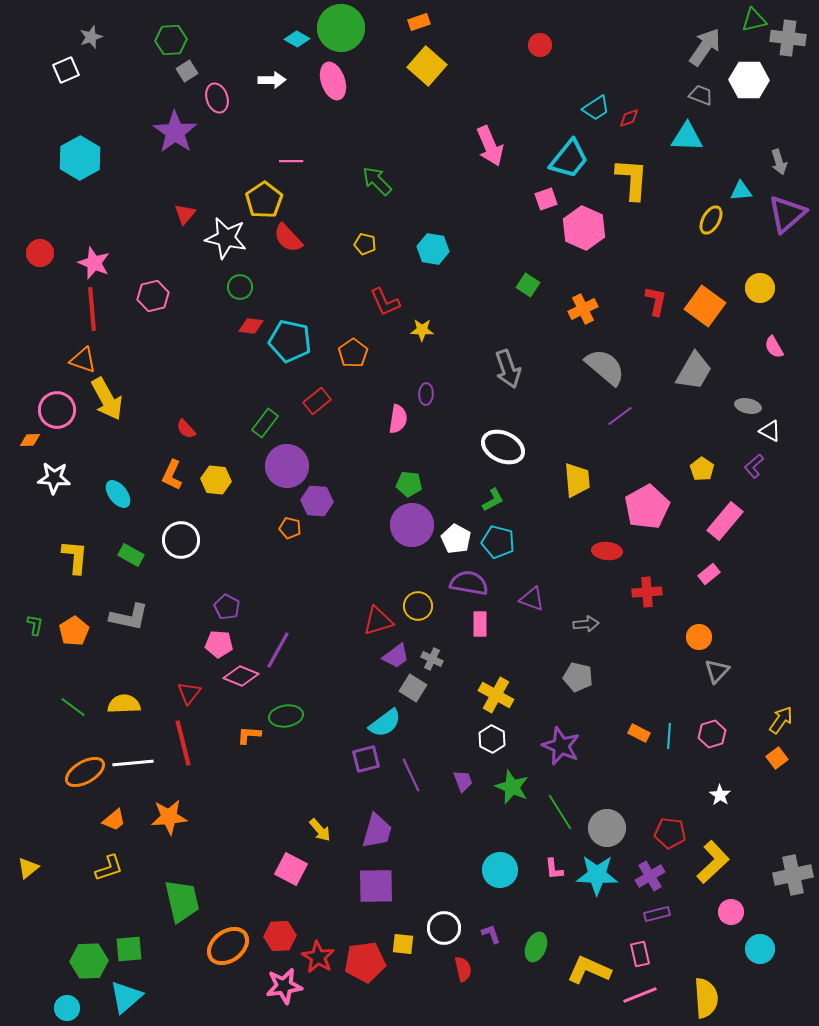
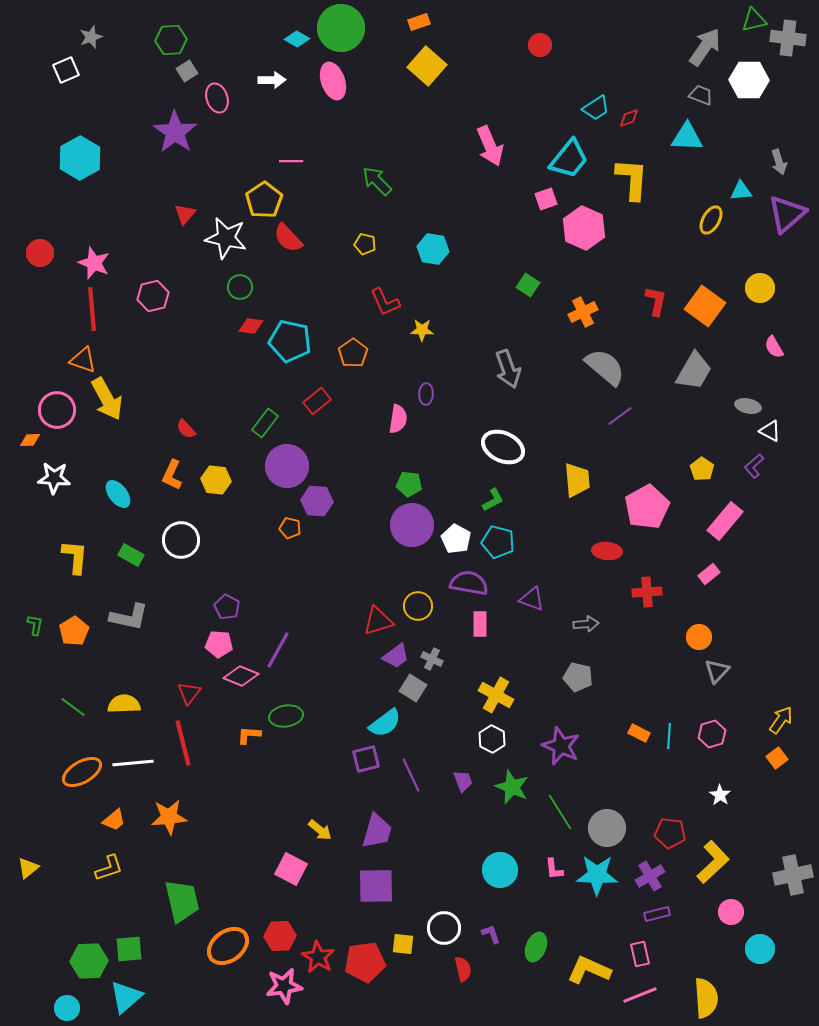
orange cross at (583, 309): moved 3 px down
orange ellipse at (85, 772): moved 3 px left
yellow arrow at (320, 830): rotated 10 degrees counterclockwise
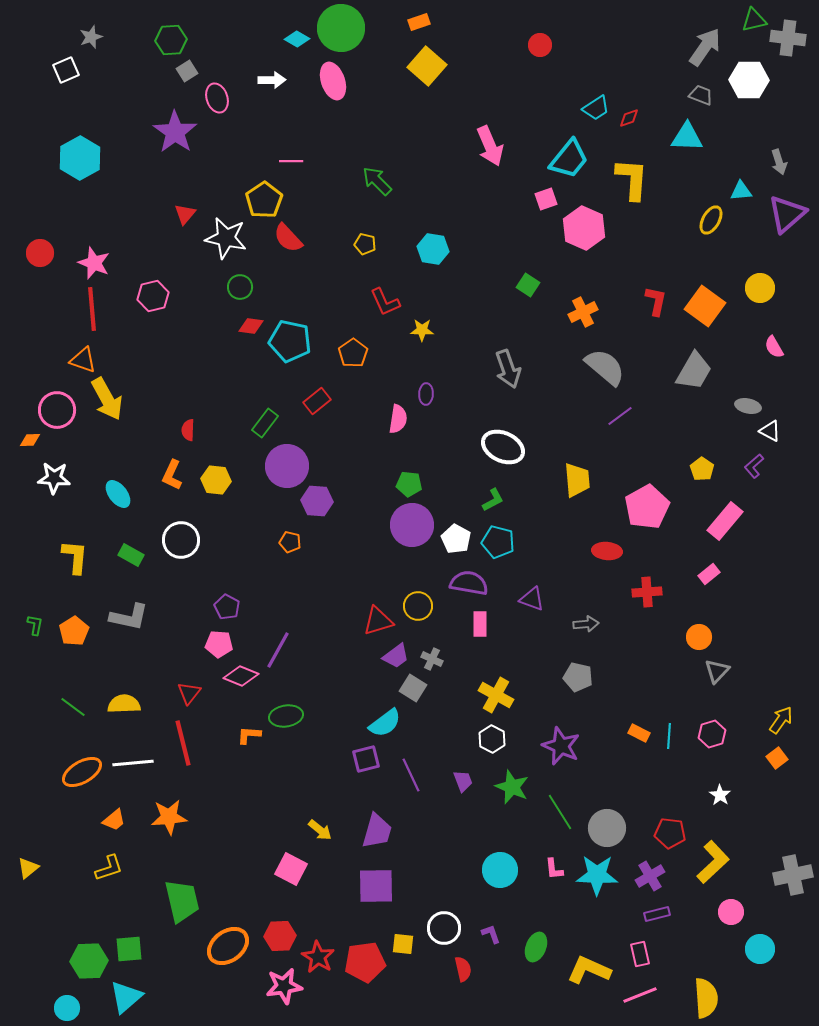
red semicircle at (186, 429): moved 2 px right, 1 px down; rotated 45 degrees clockwise
orange pentagon at (290, 528): moved 14 px down
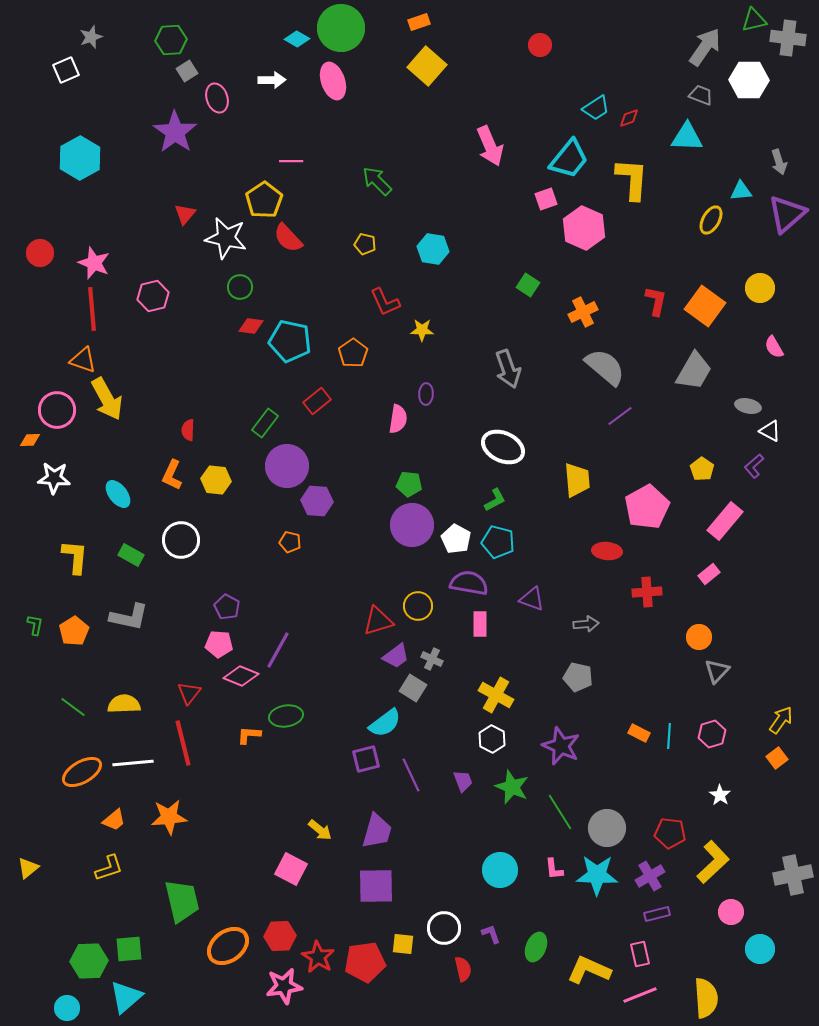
green L-shape at (493, 500): moved 2 px right
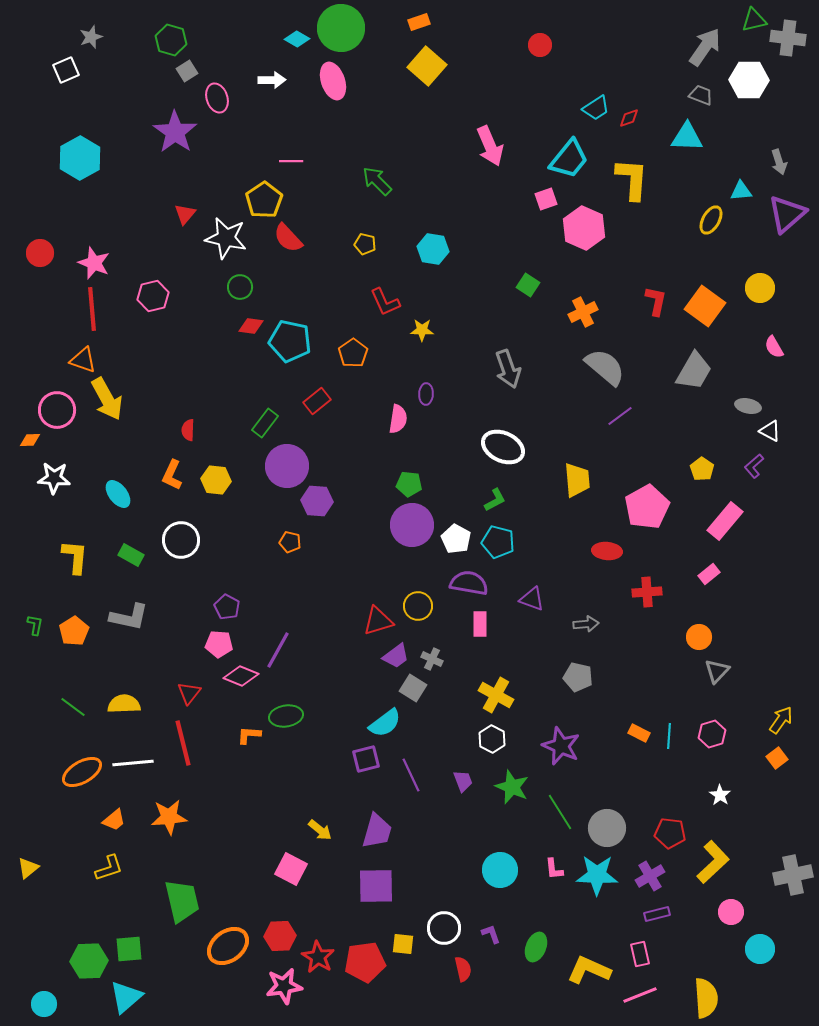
green hexagon at (171, 40): rotated 20 degrees clockwise
cyan circle at (67, 1008): moved 23 px left, 4 px up
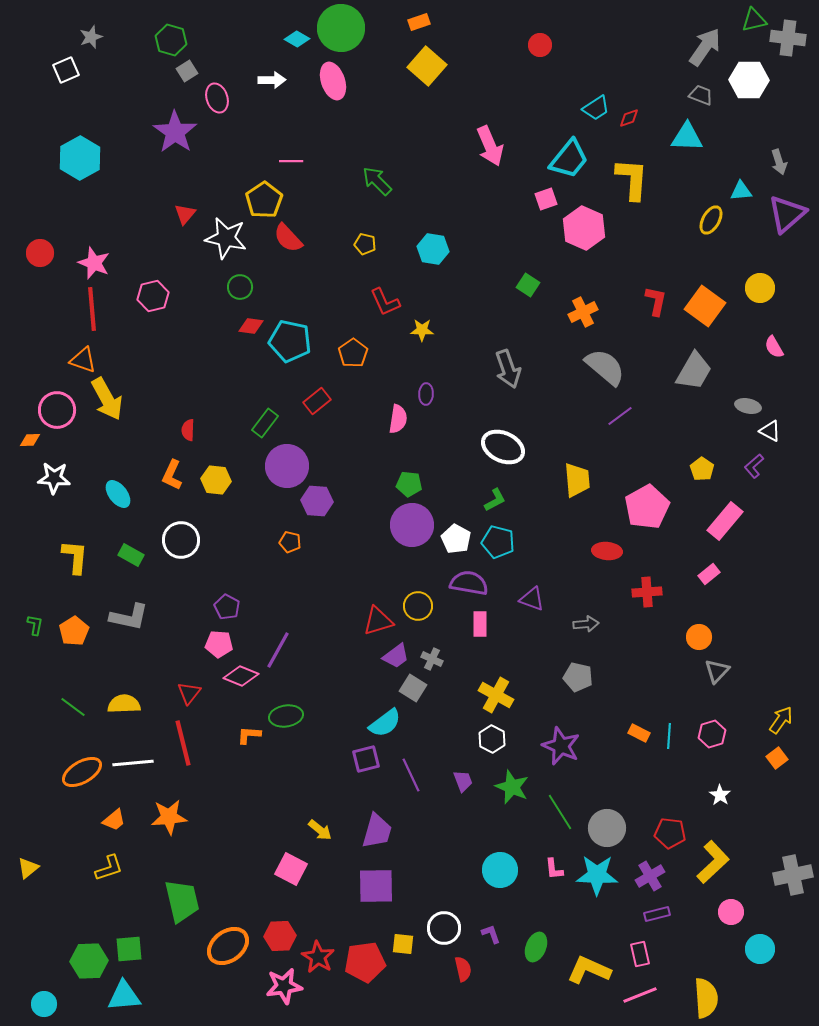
cyan triangle at (126, 997): moved 2 px left, 1 px up; rotated 36 degrees clockwise
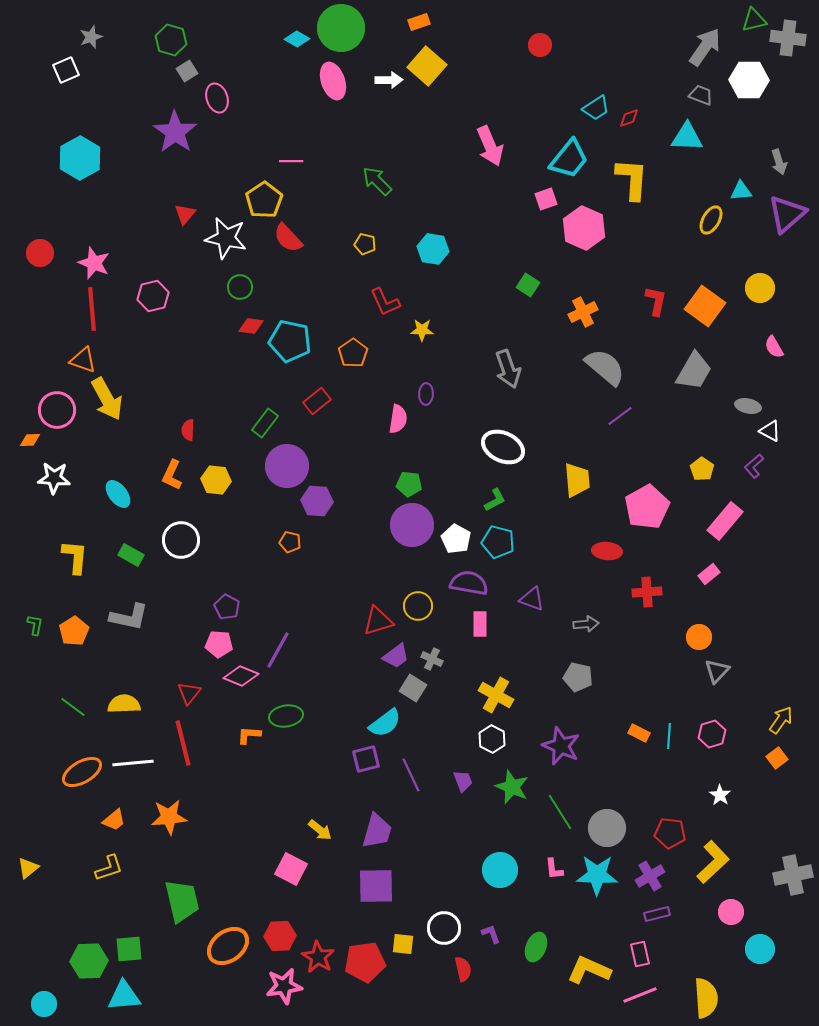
white arrow at (272, 80): moved 117 px right
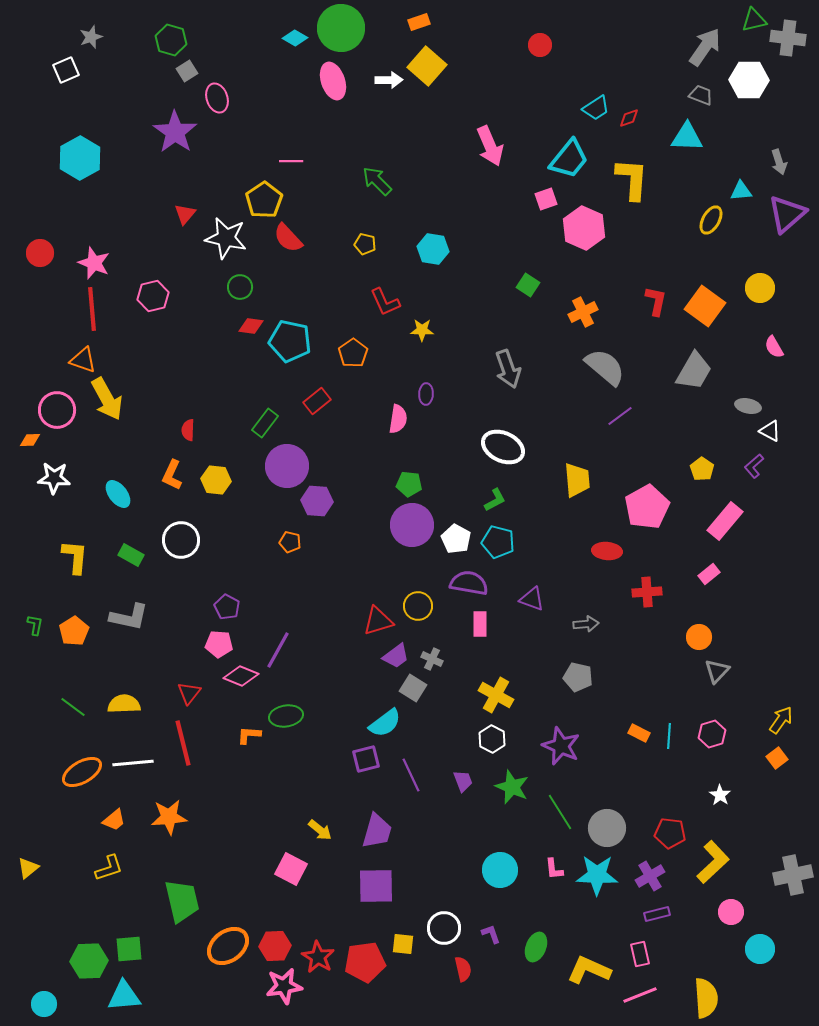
cyan diamond at (297, 39): moved 2 px left, 1 px up
red hexagon at (280, 936): moved 5 px left, 10 px down
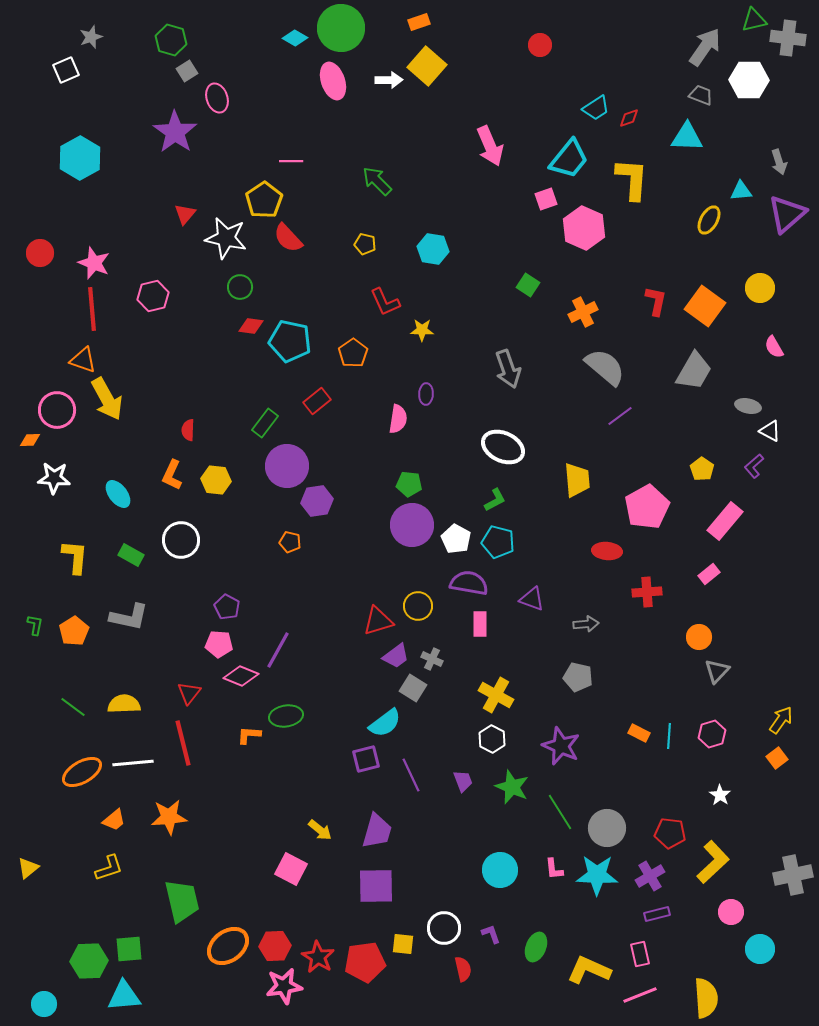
yellow ellipse at (711, 220): moved 2 px left
purple hexagon at (317, 501): rotated 12 degrees counterclockwise
